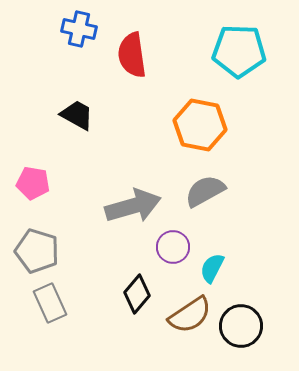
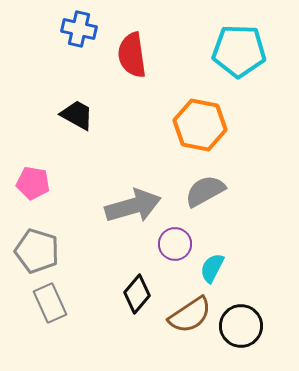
purple circle: moved 2 px right, 3 px up
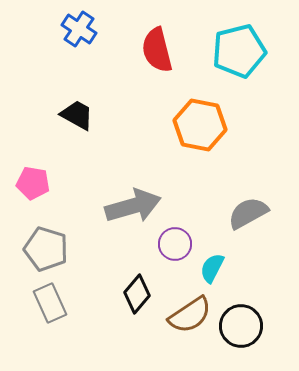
blue cross: rotated 20 degrees clockwise
cyan pentagon: rotated 16 degrees counterclockwise
red semicircle: moved 25 px right, 5 px up; rotated 6 degrees counterclockwise
gray semicircle: moved 43 px right, 22 px down
gray pentagon: moved 9 px right, 2 px up
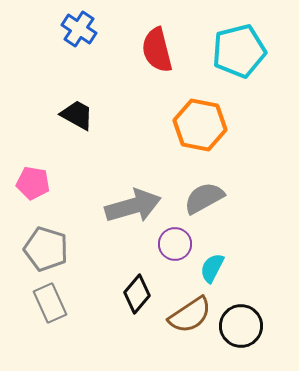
gray semicircle: moved 44 px left, 15 px up
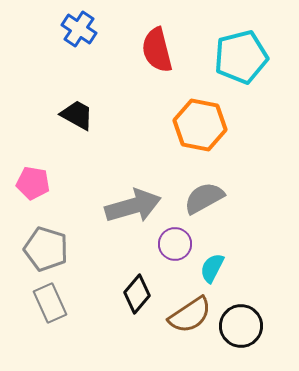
cyan pentagon: moved 2 px right, 6 px down
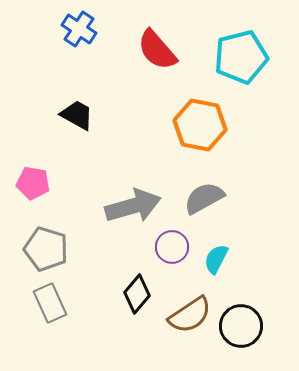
red semicircle: rotated 27 degrees counterclockwise
purple circle: moved 3 px left, 3 px down
cyan semicircle: moved 4 px right, 9 px up
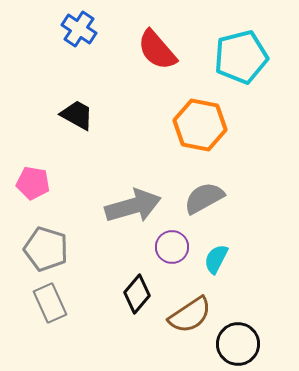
black circle: moved 3 px left, 18 px down
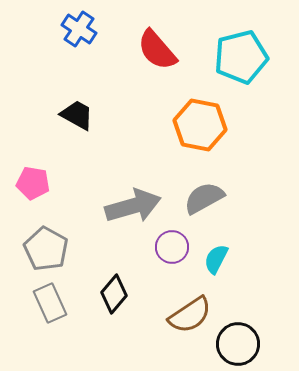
gray pentagon: rotated 12 degrees clockwise
black diamond: moved 23 px left
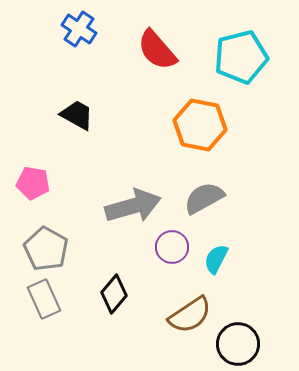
gray rectangle: moved 6 px left, 4 px up
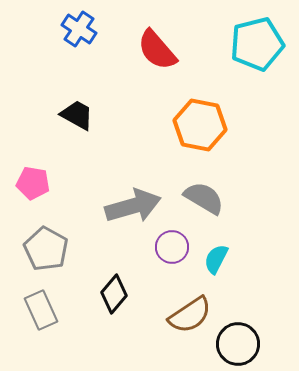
cyan pentagon: moved 16 px right, 13 px up
gray semicircle: rotated 60 degrees clockwise
gray rectangle: moved 3 px left, 11 px down
